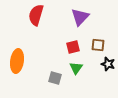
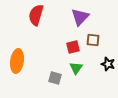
brown square: moved 5 px left, 5 px up
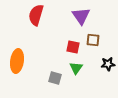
purple triangle: moved 1 px right, 1 px up; rotated 18 degrees counterclockwise
red square: rotated 24 degrees clockwise
black star: rotated 24 degrees counterclockwise
